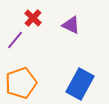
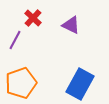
purple line: rotated 12 degrees counterclockwise
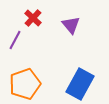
purple triangle: rotated 24 degrees clockwise
orange pentagon: moved 4 px right, 1 px down
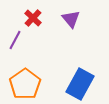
purple triangle: moved 6 px up
orange pentagon: rotated 16 degrees counterclockwise
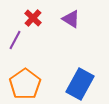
purple triangle: rotated 18 degrees counterclockwise
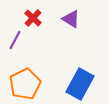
orange pentagon: rotated 8 degrees clockwise
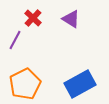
blue rectangle: rotated 32 degrees clockwise
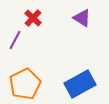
purple triangle: moved 11 px right, 1 px up
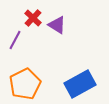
purple triangle: moved 25 px left, 7 px down
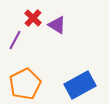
blue rectangle: moved 1 px down
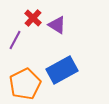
blue rectangle: moved 18 px left, 15 px up
